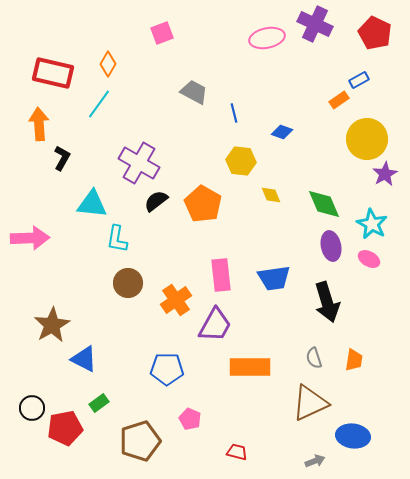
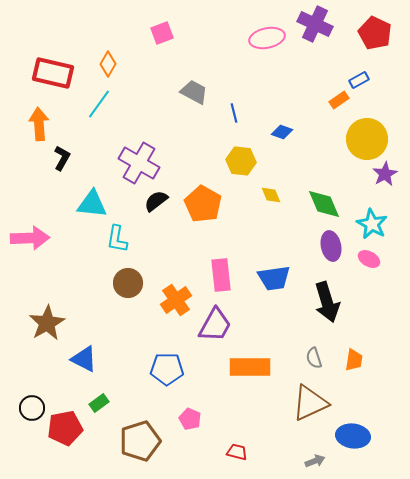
brown star at (52, 325): moved 5 px left, 2 px up
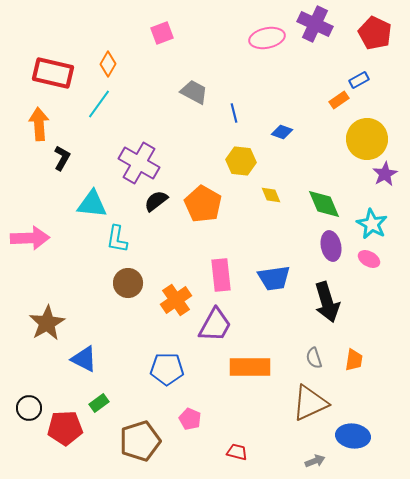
black circle at (32, 408): moved 3 px left
red pentagon at (65, 428): rotated 8 degrees clockwise
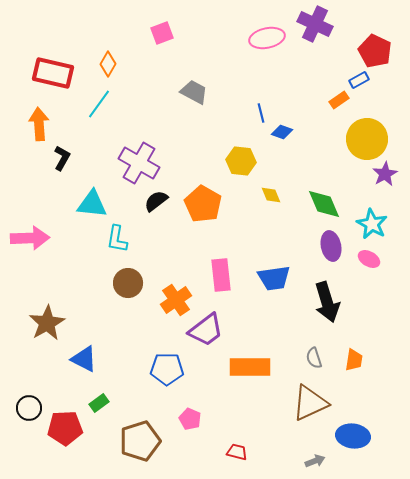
red pentagon at (375, 33): moved 18 px down
blue line at (234, 113): moved 27 px right
purple trapezoid at (215, 325): moved 9 px left, 5 px down; rotated 24 degrees clockwise
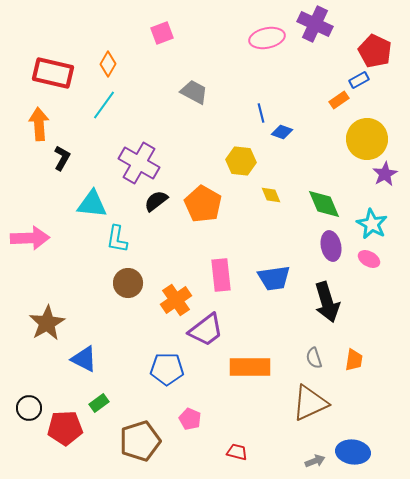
cyan line at (99, 104): moved 5 px right, 1 px down
blue ellipse at (353, 436): moved 16 px down
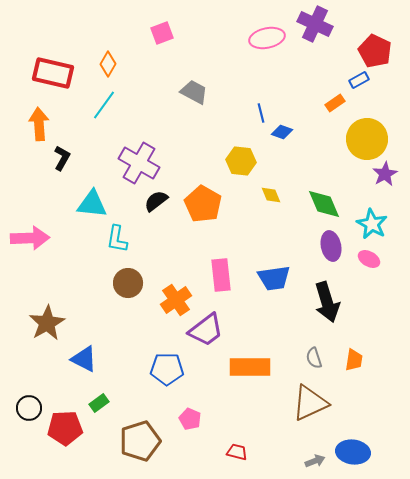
orange rectangle at (339, 100): moved 4 px left, 3 px down
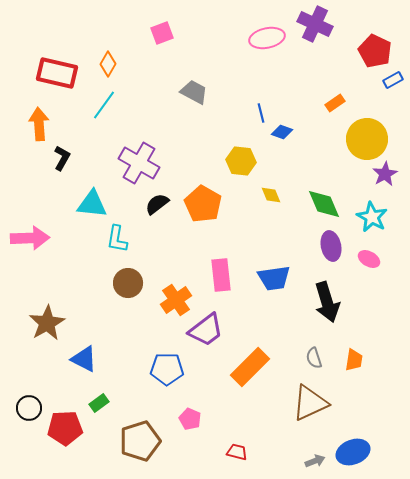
red rectangle at (53, 73): moved 4 px right
blue rectangle at (359, 80): moved 34 px right
black semicircle at (156, 201): moved 1 px right, 3 px down
cyan star at (372, 224): moved 7 px up
orange rectangle at (250, 367): rotated 45 degrees counterclockwise
blue ellipse at (353, 452): rotated 28 degrees counterclockwise
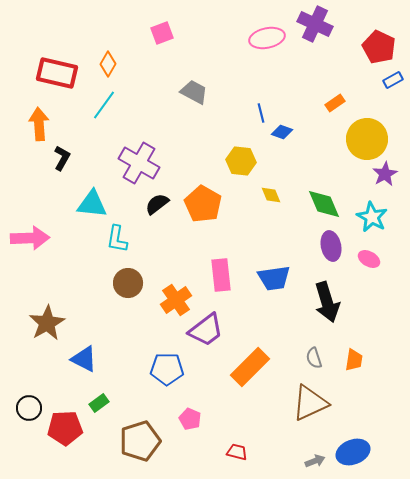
red pentagon at (375, 51): moved 4 px right, 4 px up
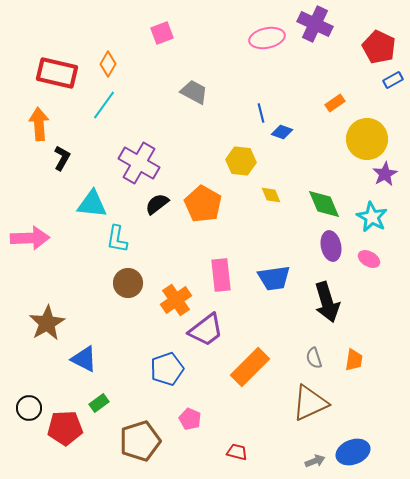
blue pentagon at (167, 369): rotated 20 degrees counterclockwise
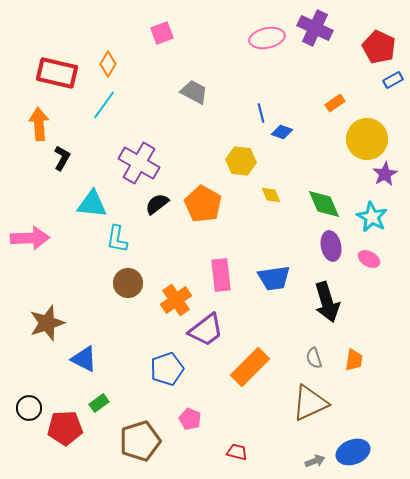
purple cross at (315, 24): moved 4 px down
brown star at (47, 323): rotated 12 degrees clockwise
